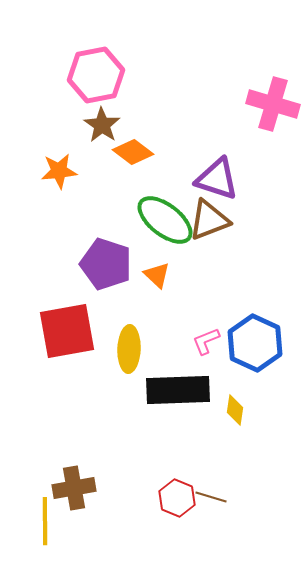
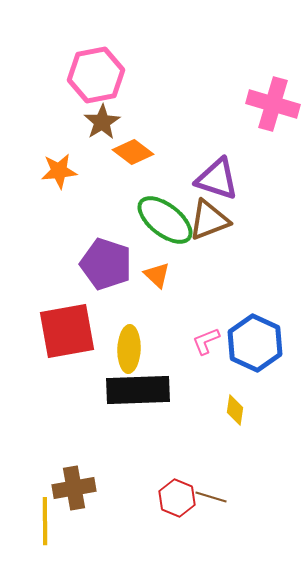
brown star: moved 3 px up; rotated 6 degrees clockwise
black rectangle: moved 40 px left
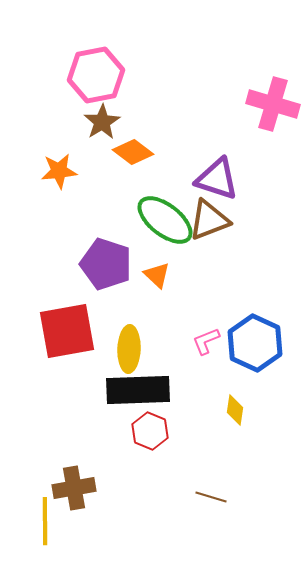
red hexagon: moved 27 px left, 67 px up
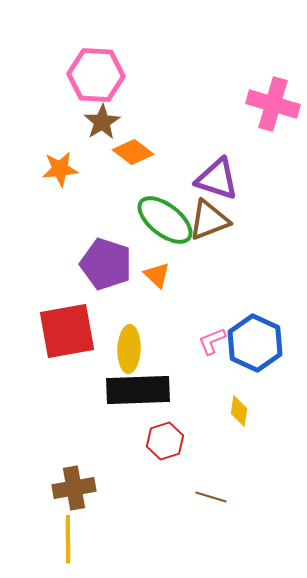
pink hexagon: rotated 14 degrees clockwise
orange star: moved 1 px right, 2 px up
pink L-shape: moved 6 px right
yellow diamond: moved 4 px right, 1 px down
red hexagon: moved 15 px right, 10 px down; rotated 21 degrees clockwise
yellow line: moved 23 px right, 18 px down
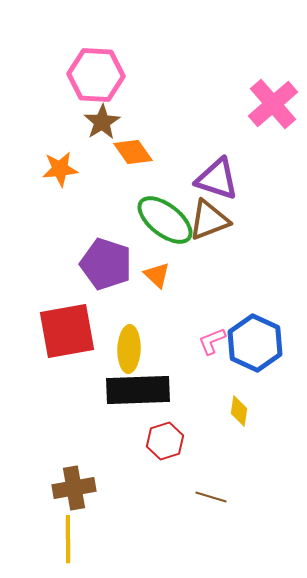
pink cross: rotated 33 degrees clockwise
orange diamond: rotated 18 degrees clockwise
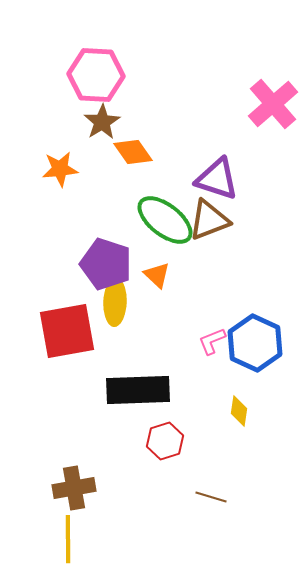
yellow ellipse: moved 14 px left, 47 px up
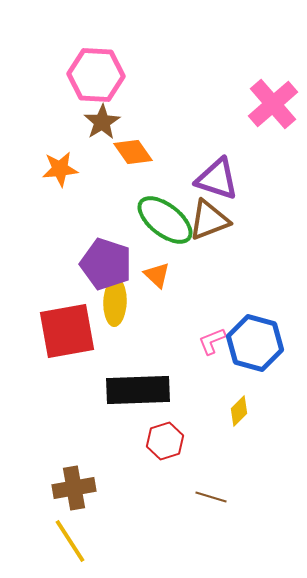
blue hexagon: rotated 10 degrees counterclockwise
yellow diamond: rotated 36 degrees clockwise
yellow line: moved 2 px right, 2 px down; rotated 33 degrees counterclockwise
